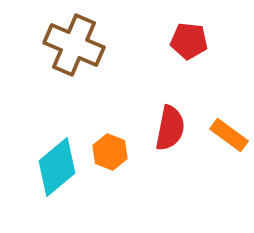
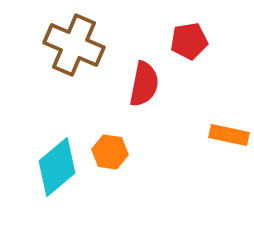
red pentagon: rotated 15 degrees counterclockwise
red semicircle: moved 26 px left, 44 px up
orange rectangle: rotated 24 degrees counterclockwise
orange hexagon: rotated 12 degrees counterclockwise
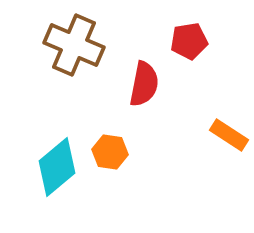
orange rectangle: rotated 21 degrees clockwise
